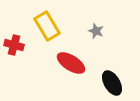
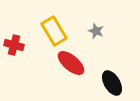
yellow rectangle: moved 7 px right, 5 px down
red ellipse: rotated 8 degrees clockwise
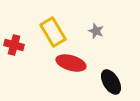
yellow rectangle: moved 1 px left, 1 px down
red ellipse: rotated 24 degrees counterclockwise
black ellipse: moved 1 px left, 1 px up
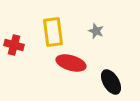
yellow rectangle: rotated 24 degrees clockwise
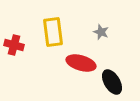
gray star: moved 5 px right, 1 px down
red ellipse: moved 10 px right
black ellipse: moved 1 px right
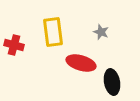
black ellipse: rotated 20 degrees clockwise
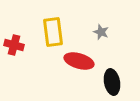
red ellipse: moved 2 px left, 2 px up
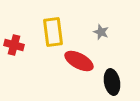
red ellipse: rotated 12 degrees clockwise
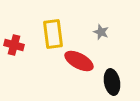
yellow rectangle: moved 2 px down
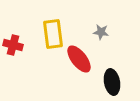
gray star: rotated 14 degrees counterclockwise
red cross: moved 1 px left
red ellipse: moved 2 px up; rotated 24 degrees clockwise
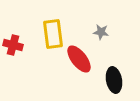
black ellipse: moved 2 px right, 2 px up
